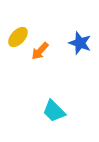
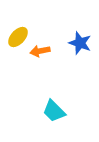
orange arrow: rotated 36 degrees clockwise
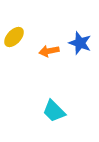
yellow ellipse: moved 4 px left
orange arrow: moved 9 px right
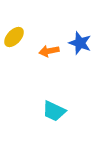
cyan trapezoid: rotated 20 degrees counterclockwise
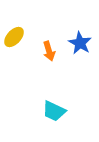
blue star: rotated 10 degrees clockwise
orange arrow: rotated 96 degrees counterclockwise
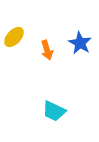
orange arrow: moved 2 px left, 1 px up
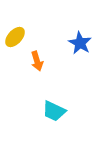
yellow ellipse: moved 1 px right
orange arrow: moved 10 px left, 11 px down
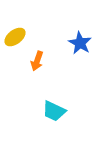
yellow ellipse: rotated 10 degrees clockwise
orange arrow: rotated 36 degrees clockwise
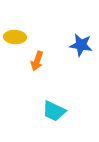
yellow ellipse: rotated 40 degrees clockwise
blue star: moved 1 px right, 2 px down; rotated 20 degrees counterclockwise
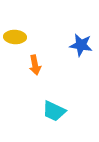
orange arrow: moved 2 px left, 4 px down; rotated 30 degrees counterclockwise
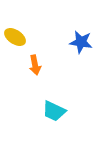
yellow ellipse: rotated 30 degrees clockwise
blue star: moved 3 px up
